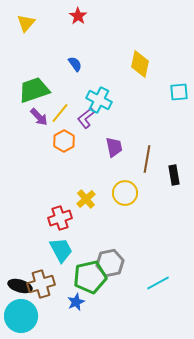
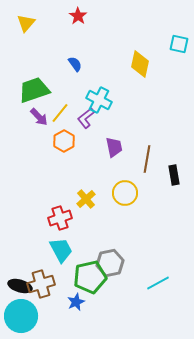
cyan square: moved 48 px up; rotated 18 degrees clockwise
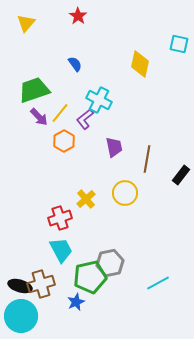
purple L-shape: moved 1 px left, 1 px down
black rectangle: moved 7 px right; rotated 48 degrees clockwise
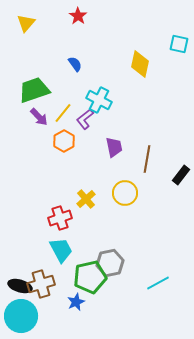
yellow line: moved 3 px right
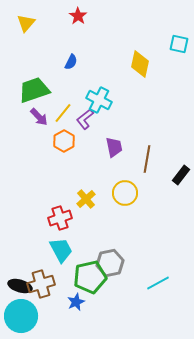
blue semicircle: moved 4 px left, 2 px up; rotated 63 degrees clockwise
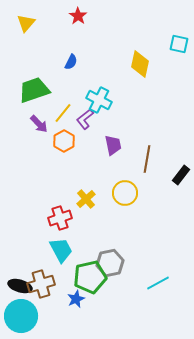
purple arrow: moved 7 px down
purple trapezoid: moved 1 px left, 2 px up
blue star: moved 3 px up
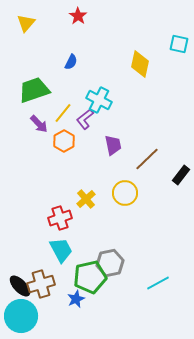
brown line: rotated 36 degrees clockwise
black ellipse: rotated 30 degrees clockwise
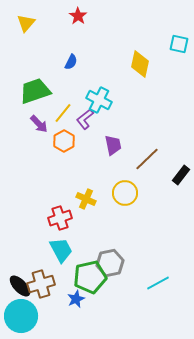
green trapezoid: moved 1 px right, 1 px down
yellow cross: rotated 24 degrees counterclockwise
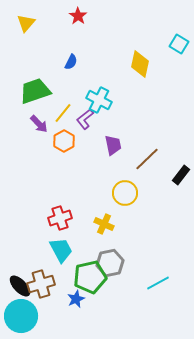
cyan square: rotated 18 degrees clockwise
yellow cross: moved 18 px right, 25 px down
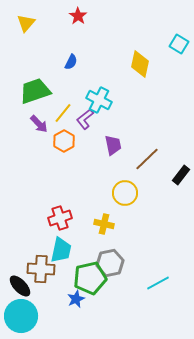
yellow cross: rotated 12 degrees counterclockwise
cyan trapezoid: rotated 40 degrees clockwise
green pentagon: moved 1 px down
brown cross: moved 15 px up; rotated 20 degrees clockwise
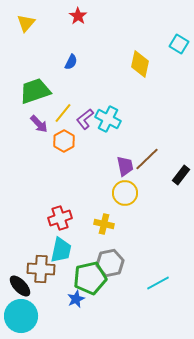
cyan cross: moved 9 px right, 19 px down
purple trapezoid: moved 12 px right, 21 px down
